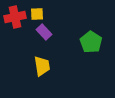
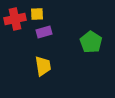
red cross: moved 2 px down
purple rectangle: rotated 63 degrees counterclockwise
yellow trapezoid: moved 1 px right
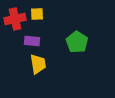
purple rectangle: moved 12 px left, 9 px down; rotated 21 degrees clockwise
green pentagon: moved 14 px left
yellow trapezoid: moved 5 px left, 2 px up
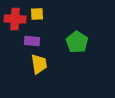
red cross: rotated 15 degrees clockwise
yellow trapezoid: moved 1 px right
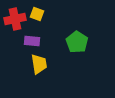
yellow square: rotated 24 degrees clockwise
red cross: rotated 15 degrees counterclockwise
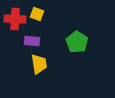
red cross: rotated 15 degrees clockwise
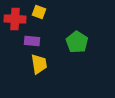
yellow square: moved 2 px right, 2 px up
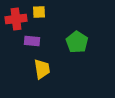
yellow square: rotated 24 degrees counterclockwise
red cross: moved 1 px right; rotated 10 degrees counterclockwise
yellow trapezoid: moved 3 px right, 5 px down
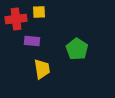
green pentagon: moved 7 px down
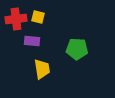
yellow square: moved 1 px left, 5 px down; rotated 16 degrees clockwise
green pentagon: rotated 30 degrees counterclockwise
